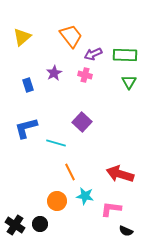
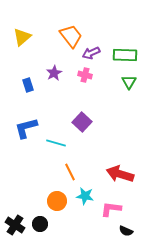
purple arrow: moved 2 px left, 1 px up
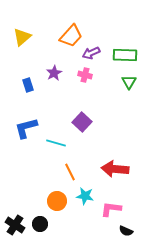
orange trapezoid: rotated 80 degrees clockwise
red arrow: moved 5 px left, 5 px up; rotated 12 degrees counterclockwise
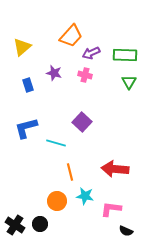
yellow triangle: moved 10 px down
purple star: rotated 28 degrees counterclockwise
orange line: rotated 12 degrees clockwise
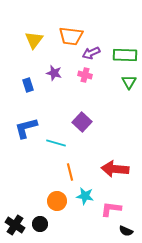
orange trapezoid: rotated 55 degrees clockwise
yellow triangle: moved 12 px right, 7 px up; rotated 12 degrees counterclockwise
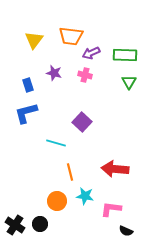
blue L-shape: moved 15 px up
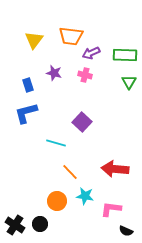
orange line: rotated 30 degrees counterclockwise
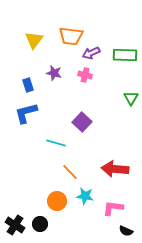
green triangle: moved 2 px right, 16 px down
pink L-shape: moved 2 px right, 1 px up
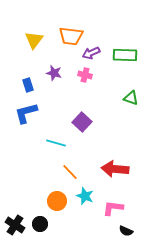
green triangle: rotated 42 degrees counterclockwise
cyan star: rotated 12 degrees clockwise
